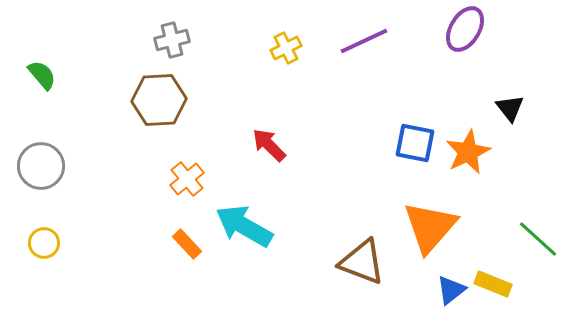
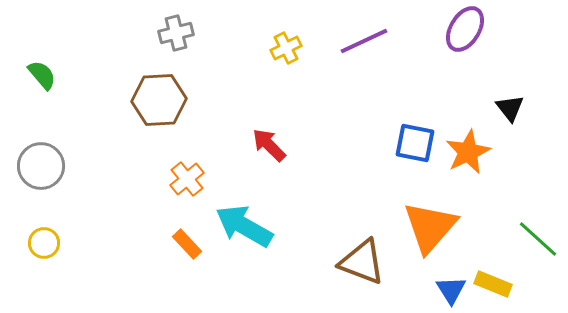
gray cross: moved 4 px right, 7 px up
blue triangle: rotated 24 degrees counterclockwise
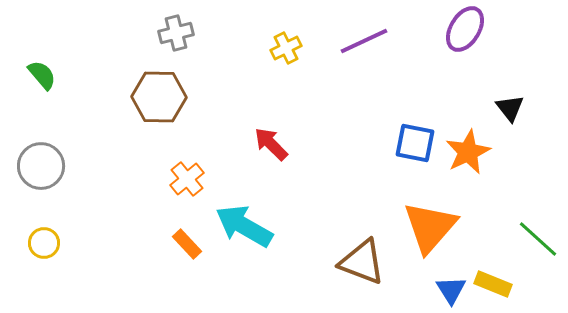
brown hexagon: moved 3 px up; rotated 4 degrees clockwise
red arrow: moved 2 px right, 1 px up
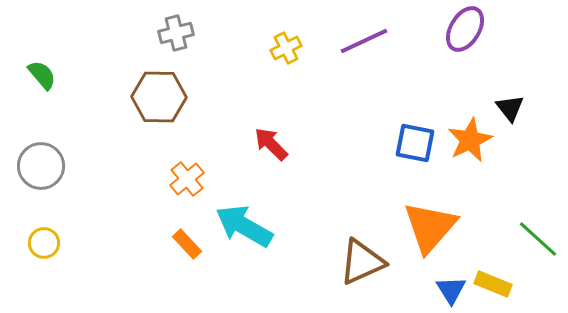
orange star: moved 2 px right, 12 px up
brown triangle: rotated 45 degrees counterclockwise
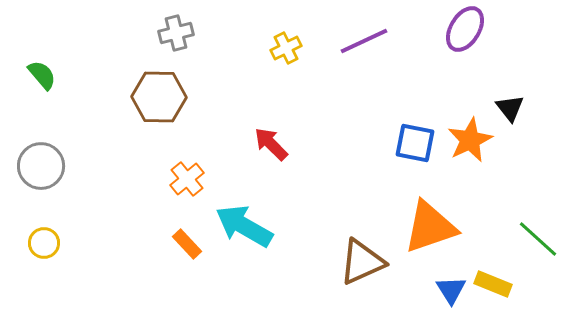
orange triangle: rotated 30 degrees clockwise
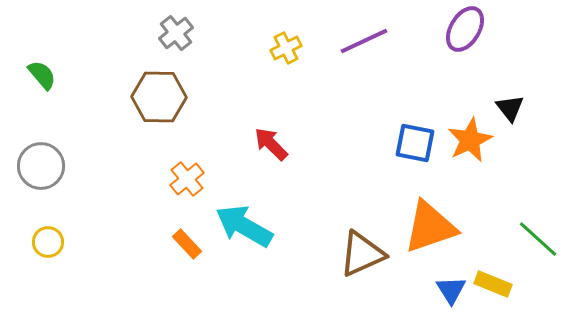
gray cross: rotated 24 degrees counterclockwise
yellow circle: moved 4 px right, 1 px up
brown triangle: moved 8 px up
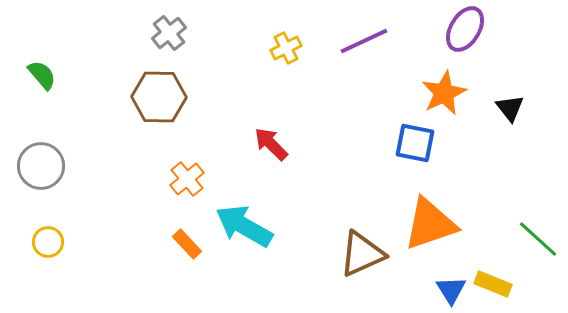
gray cross: moved 7 px left
orange star: moved 26 px left, 47 px up
orange triangle: moved 3 px up
